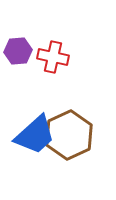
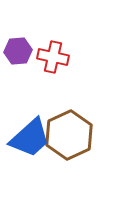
blue trapezoid: moved 5 px left, 3 px down
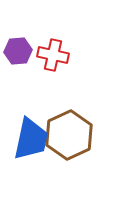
red cross: moved 2 px up
blue trapezoid: moved 1 px right, 1 px down; rotated 36 degrees counterclockwise
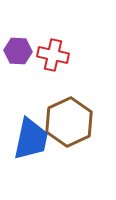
purple hexagon: rotated 8 degrees clockwise
brown hexagon: moved 13 px up
